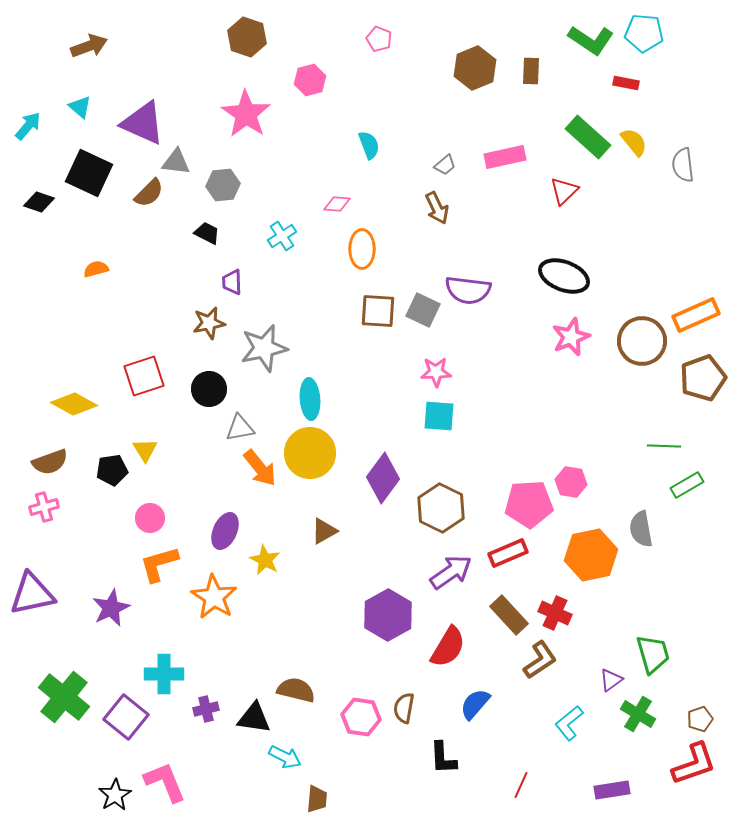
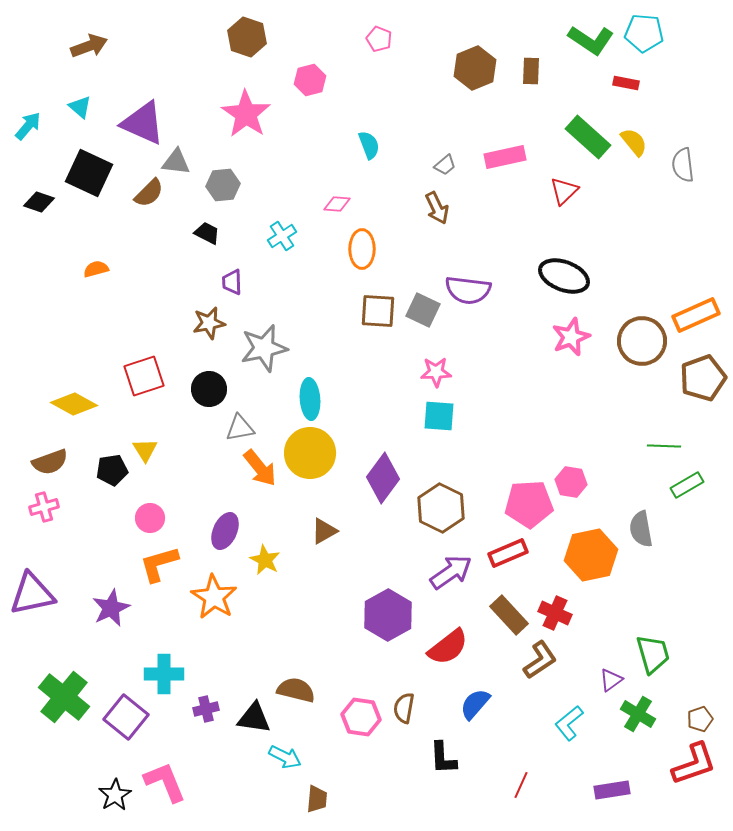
red semicircle at (448, 647): rotated 21 degrees clockwise
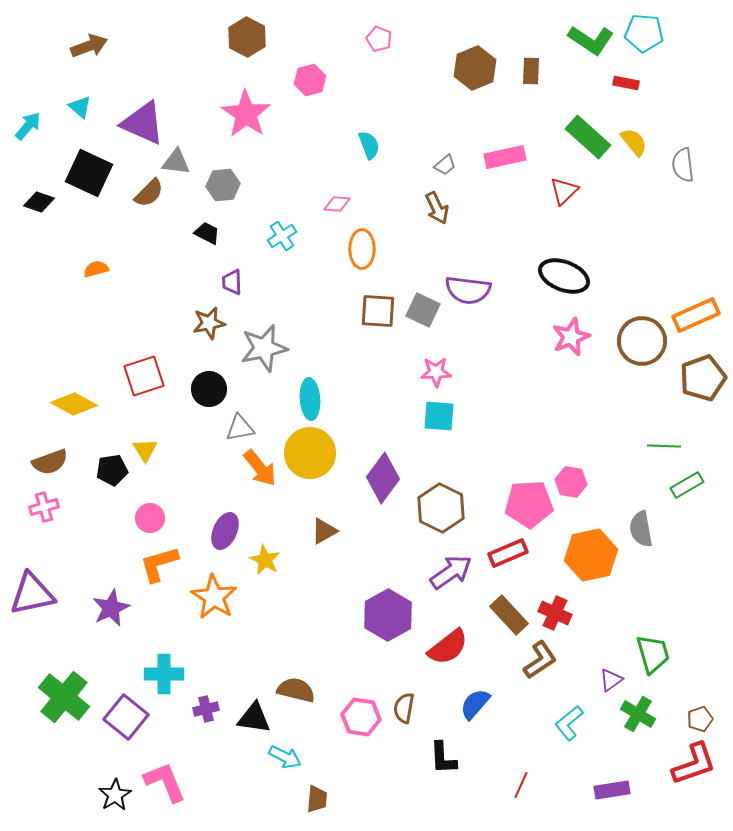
brown hexagon at (247, 37): rotated 9 degrees clockwise
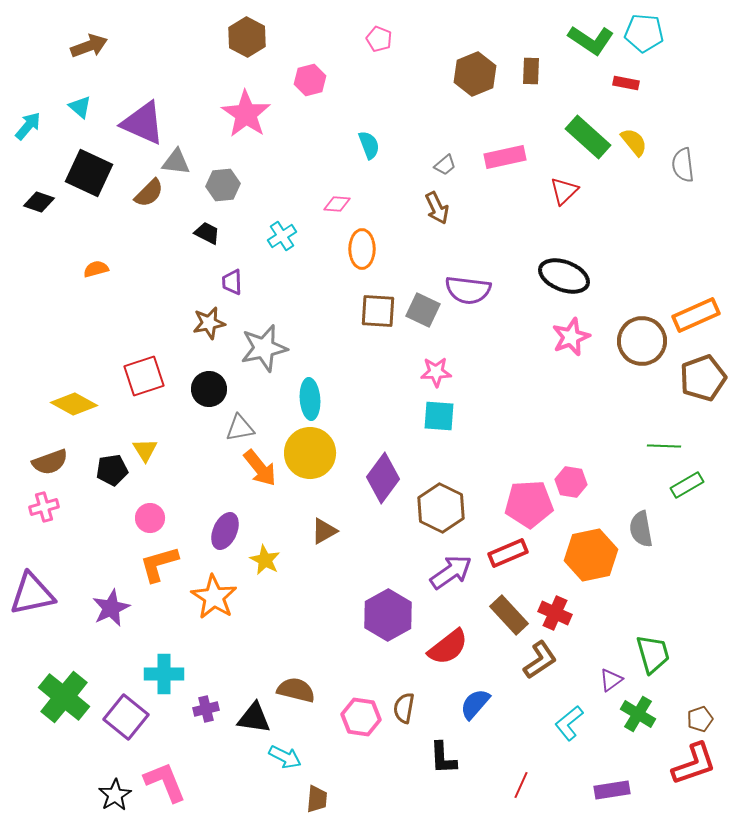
brown hexagon at (475, 68): moved 6 px down
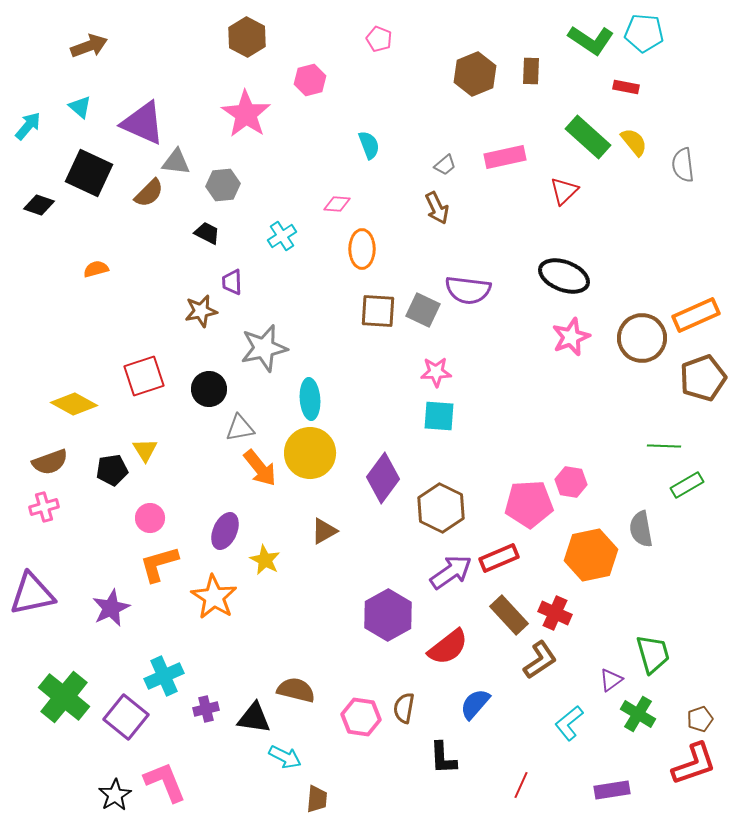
red rectangle at (626, 83): moved 4 px down
black diamond at (39, 202): moved 3 px down
brown star at (209, 323): moved 8 px left, 12 px up
brown circle at (642, 341): moved 3 px up
red rectangle at (508, 553): moved 9 px left, 5 px down
cyan cross at (164, 674): moved 2 px down; rotated 24 degrees counterclockwise
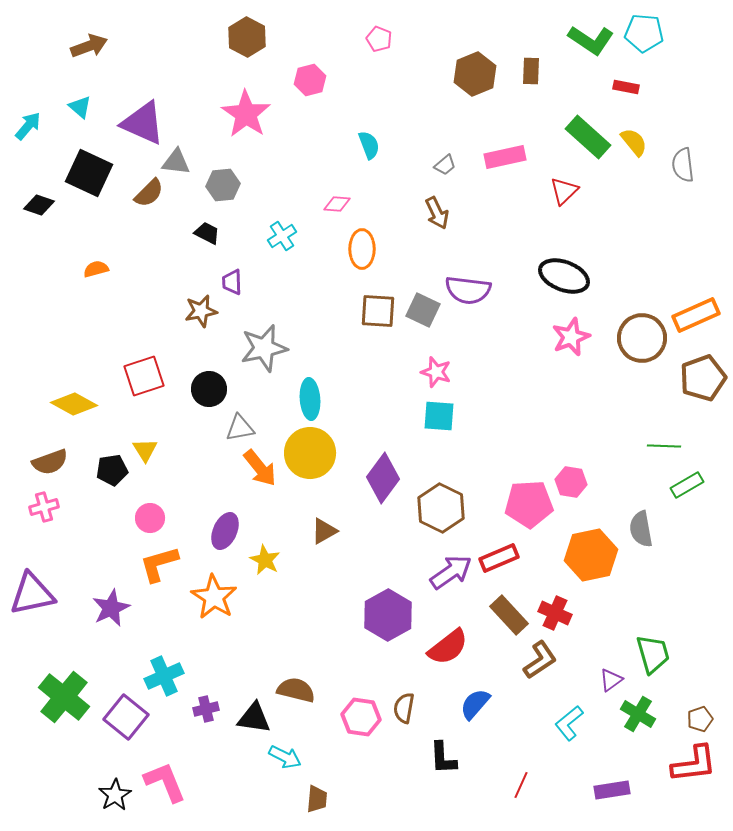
brown arrow at (437, 208): moved 5 px down
pink star at (436, 372): rotated 20 degrees clockwise
red L-shape at (694, 764): rotated 12 degrees clockwise
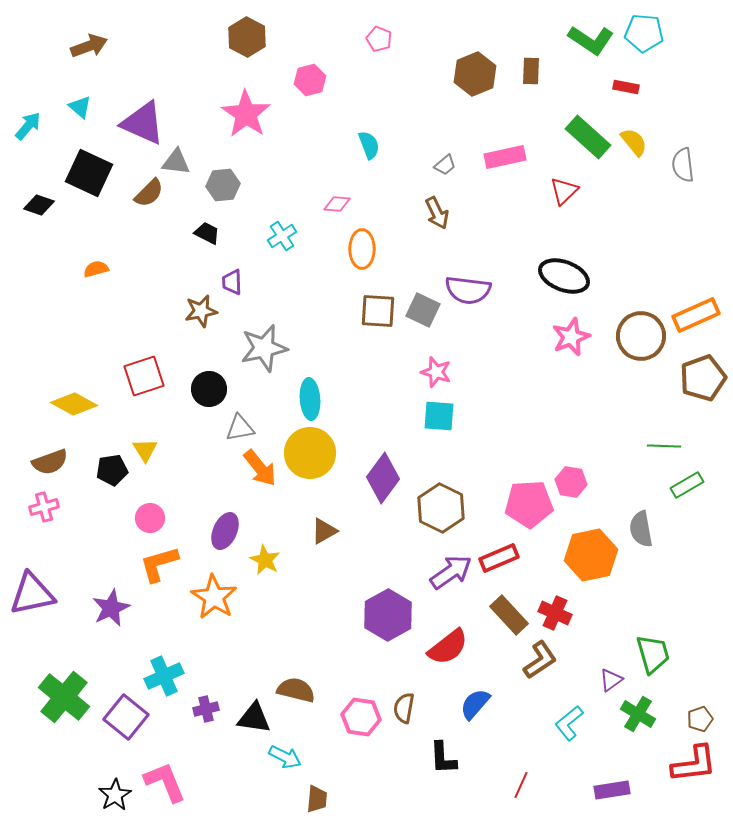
brown circle at (642, 338): moved 1 px left, 2 px up
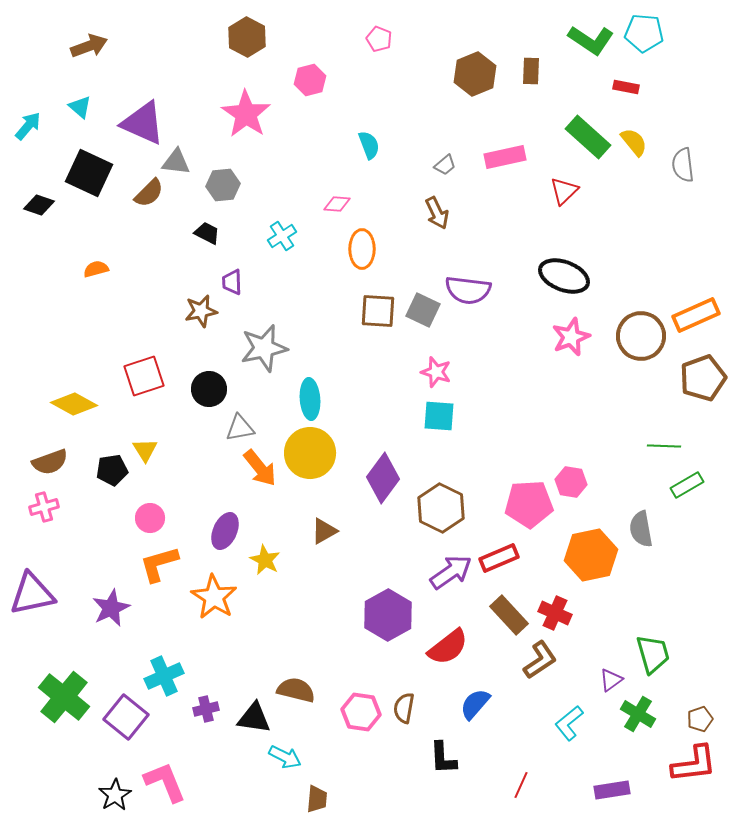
pink hexagon at (361, 717): moved 5 px up
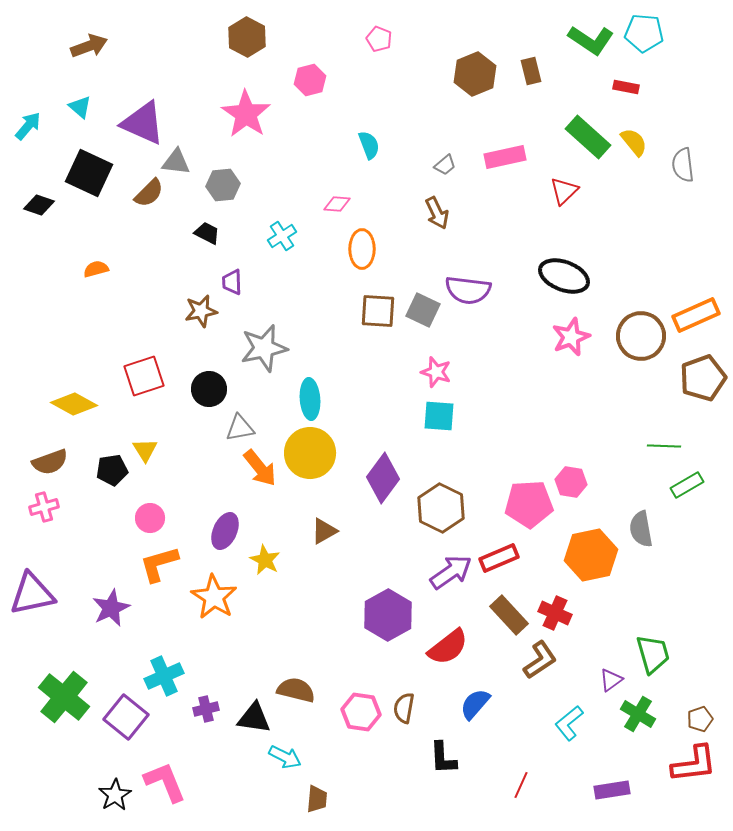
brown rectangle at (531, 71): rotated 16 degrees counterclockwise
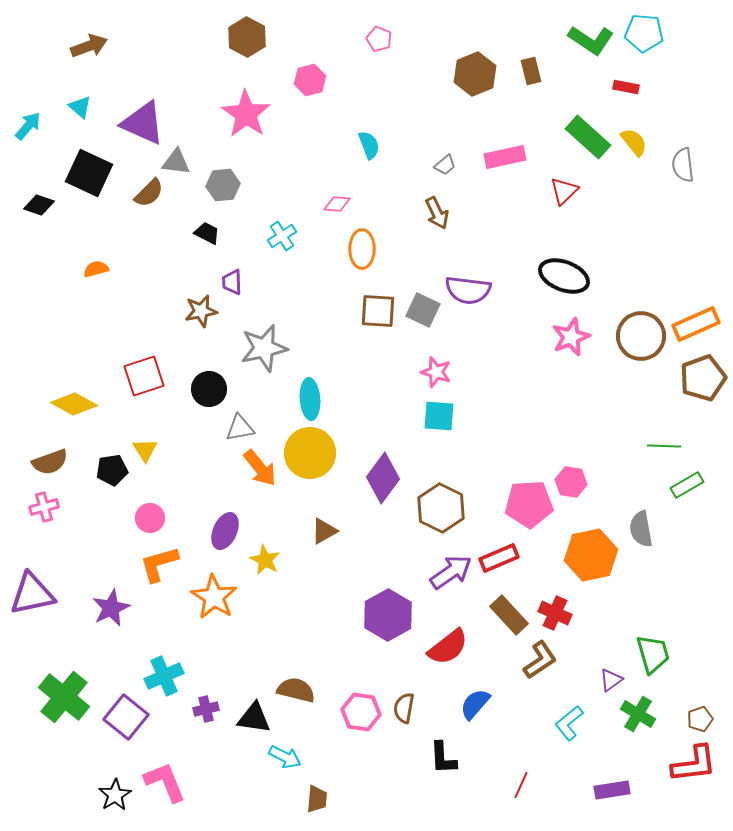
orange rectangle at (696, 315): moved 9 px down
